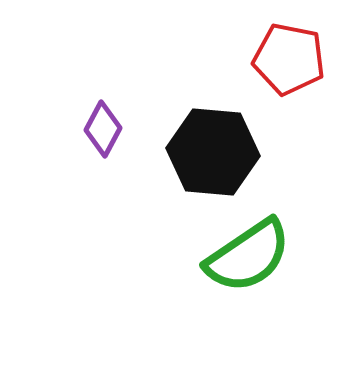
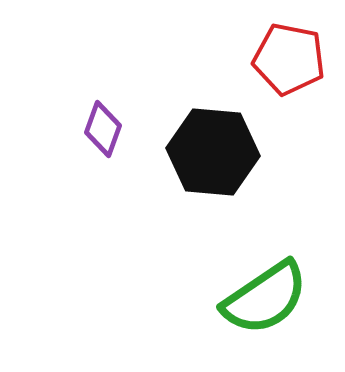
purple diamond: rotated 8 degrees counterclockwise
green semicircle: moved 17 px right, 42 px down
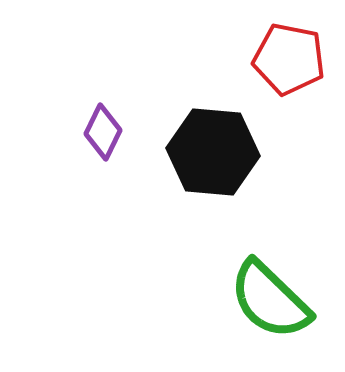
purple diamond: moved 3 px down; rotated 6 degrees clockwise
green semicircle: moved 5 px right, 2 px down; rotated 78 degrees clockwise
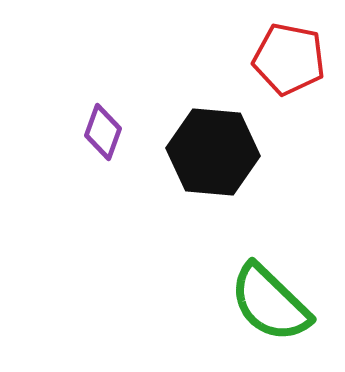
purple diamond: rotated 6 degrees counterclockwise
green semicircle: moved 3 px down
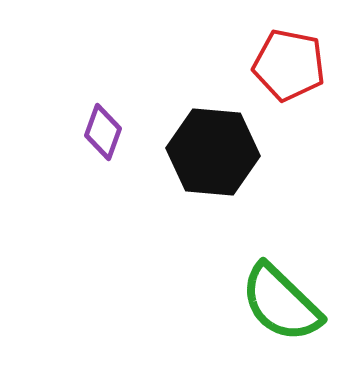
red pentagon: moved 6 px down
green semicircle: moved 11 px right
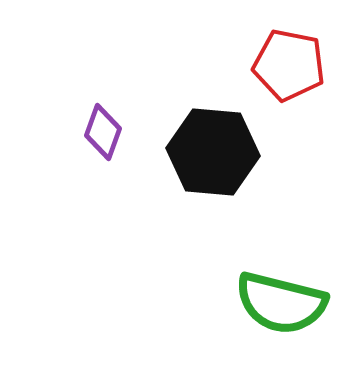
green semicircle: rotated 30 degrees counterclockwise
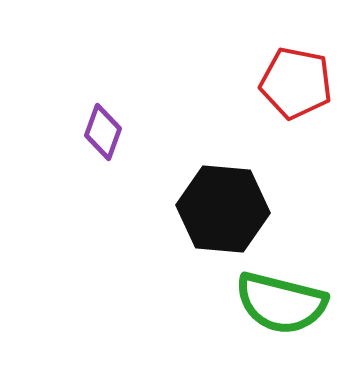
red pentagon: moved 7 px right, 18 px down
black hexagon: moved 10 px right, 57 px down
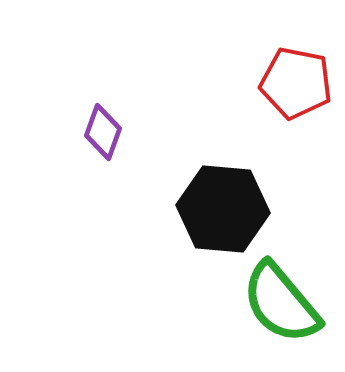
green semicircle: rotated 36 degrees clockwise
